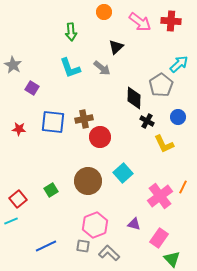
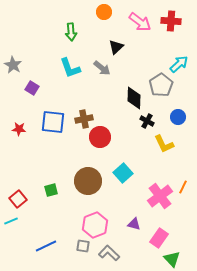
green square: rotated 16 degrees clockwise
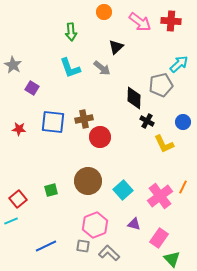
gray pentagon: rotated 20 degrees clockwise
blue circle: moved 5 px right, 5 px down
cyan square: moved 17 px down
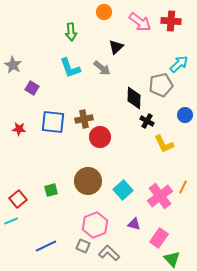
blue circle: moved 2 px right, 7 px up
gray square: rotated 16 degrees clockwise
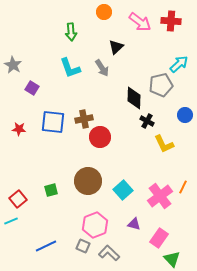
gray arrow: rotated 18 degrees clockwise
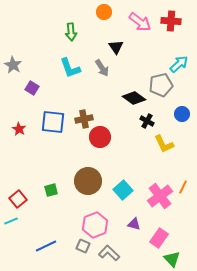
black triangle: rotated 21 degrees counterclockwise
black diamond: rotated 55 degrees counterclockwise
blue circle: moved 3 px left, 1 px up
red star: rotated 24 degrees clockwise
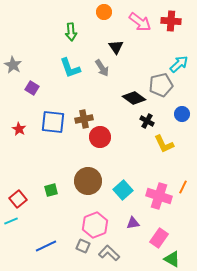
pink cross: moved 1 px left; rotated 35 degrees counterclockwise
purple triangle: moved 1 px left, 1 px up; rotated 24 degrees counterclockwise
green triangle: rotated 18 degrees counterclockwise
